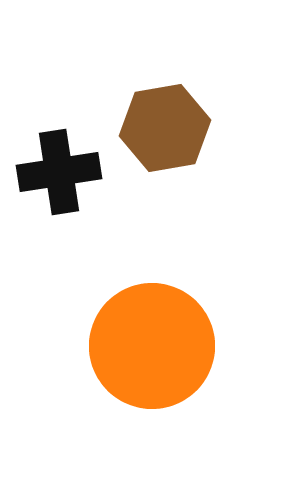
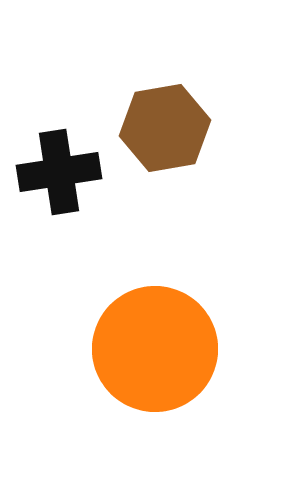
orange circle: moved 3 px right, 3 px down
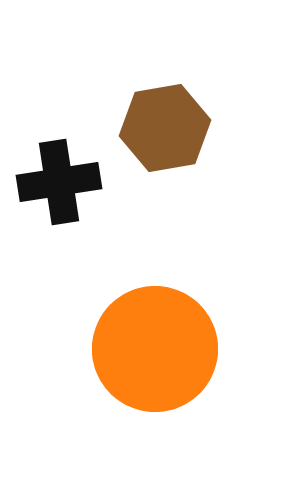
black cross: moved 10 px down
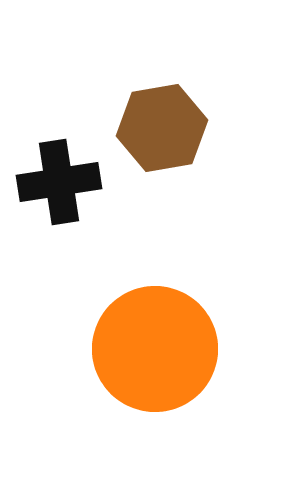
brown hexagon: moved 3 px left
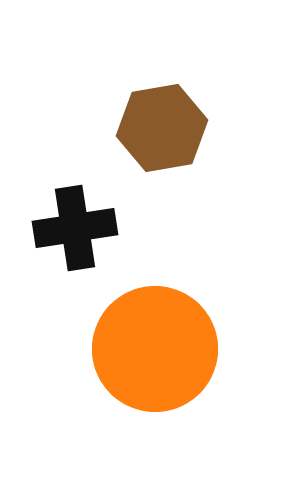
black cross: moved 16 px right, 46 px down
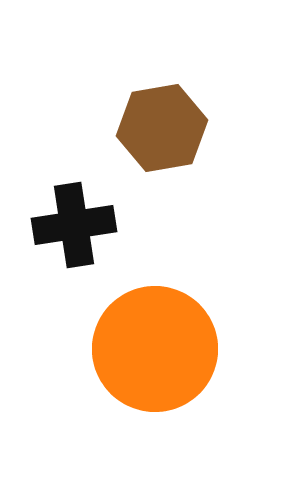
black cross: moved 1 px left, 3 px up
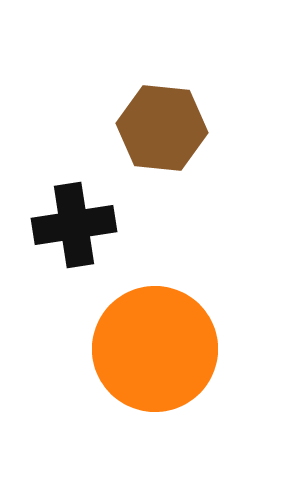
brown hexagon: rotated 16 degrees clockwise
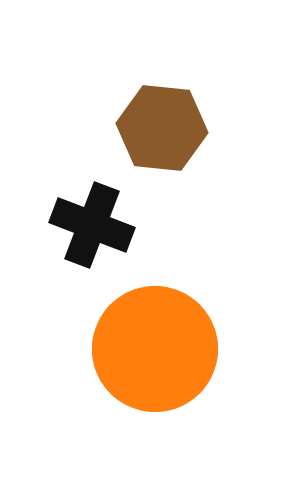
black cross: moved 18 px right; rotated 30 degrees clockwise
